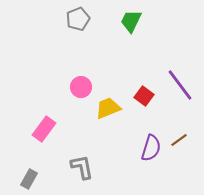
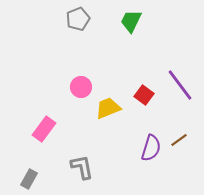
red square: moved 1 px up
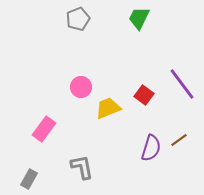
green trapezoid: moved 8 px right, 3 px up
purple line: moved 2 px right, 1 px up
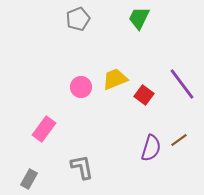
yellow trapezoid: moved 7 px right, 29 px up
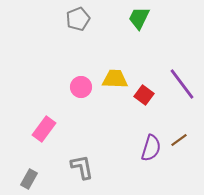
yellow trapezoid: rotated 24 degrees clockwise
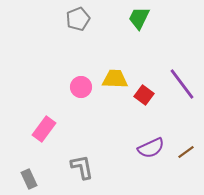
brown line: moved 7 px right, 12 px down
purple semicircle: rotated 48 degrees clockwise
gray rectangle: rotated 54 degrees counterclockwise
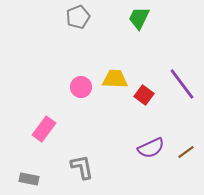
gray pentagon: moved 2 px up
gray rectangle: rotated 54 degrees counterclockwise
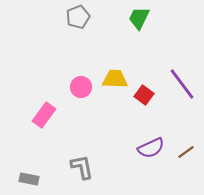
pink rectangle: moved 14 px up
